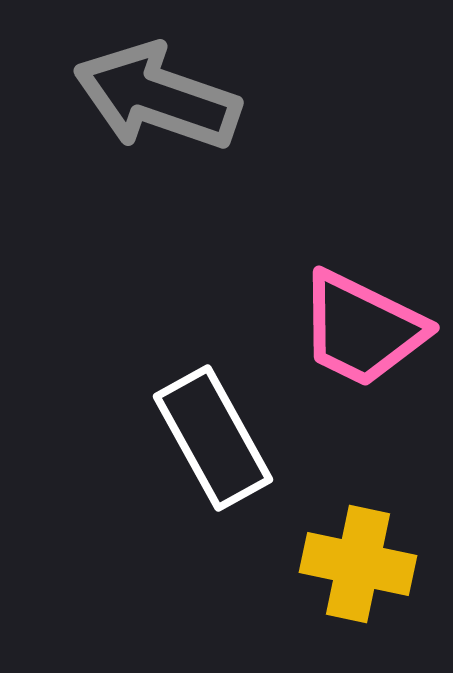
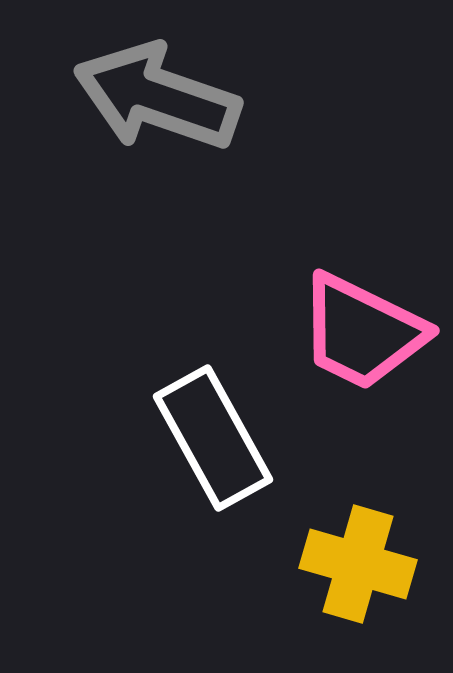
pink trapezoid: moved 3 px down
yellow cross: rotated 4 degrees clockwise
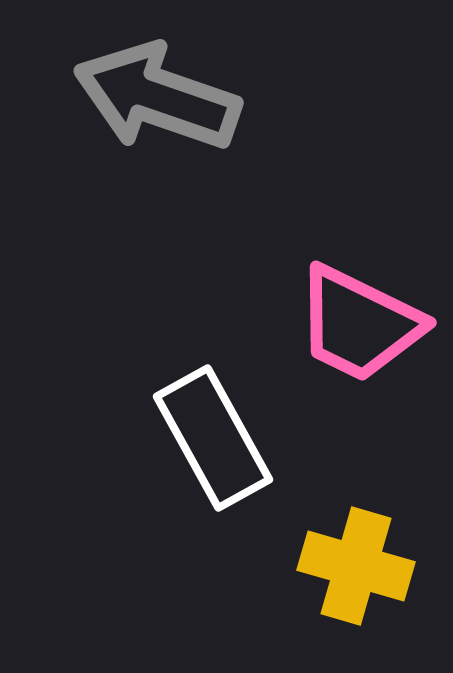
pink trapezoid: moved 3 px left, 8 px up
yellow cross: moved 2 px left, 2 px down
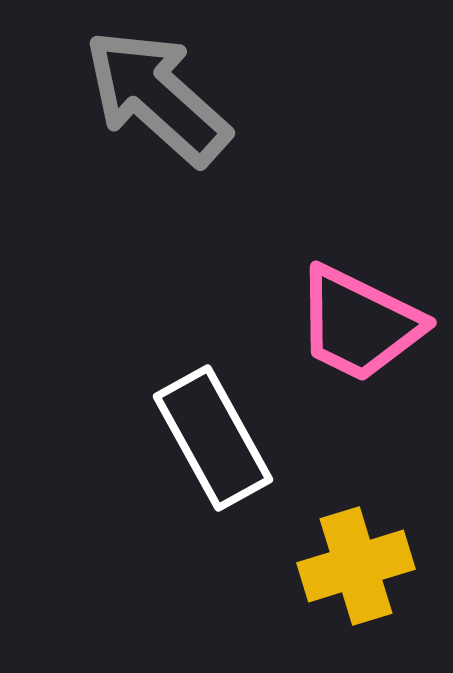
gray arrow: rotated 23 degrees clockwise
yellow cross: rotated 33 degrees counterclockwise
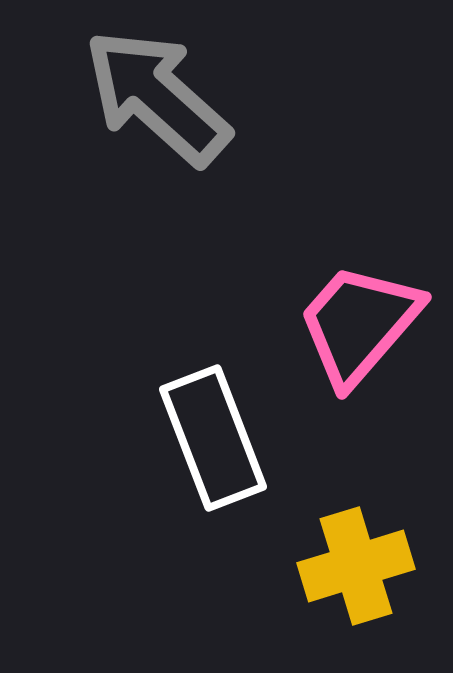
pink trapezoid: rotated 105 degrees clockwise
white rectangle: rotated 8 degrees clockwise
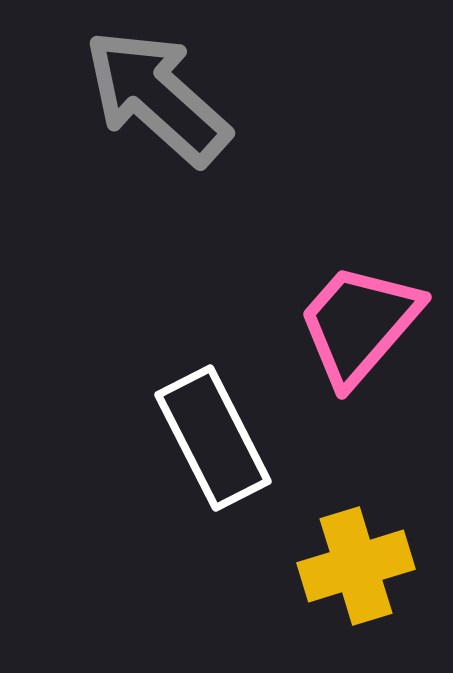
white rectangle: rotated 6 degrees counterclockwise
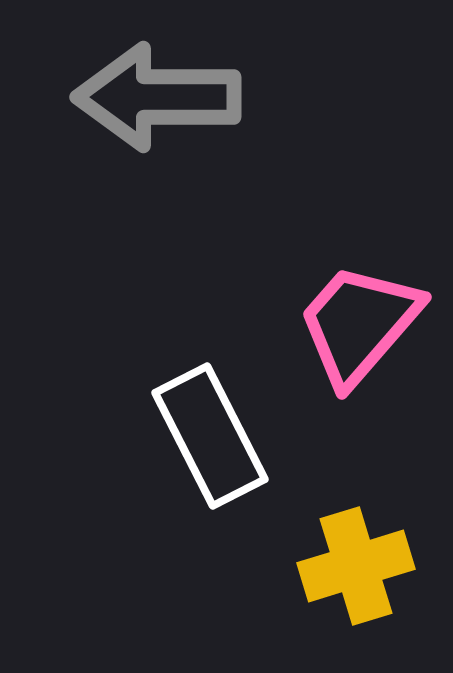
gray arrow: rotated 42 degrees counterclockwise
white rectangle: moved 3 px left, 2 px up
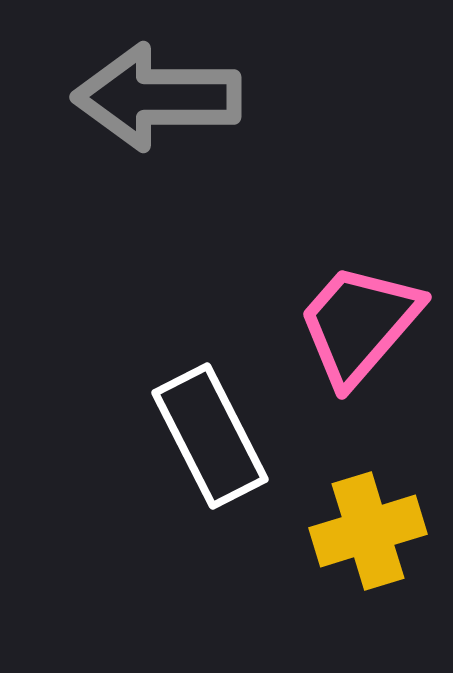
yellow cross: moved 12 px right, 35 px up
